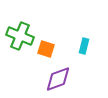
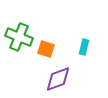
green cross: moved 1 px left, 1 px down
cyan rectangle: moved 1 px down
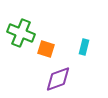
green cross: moved 2 px right, 4 px up
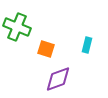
green cross: moved 4 px left, 6 px up
cyan rectangle: moved 3 px right, 2 px up
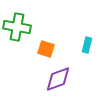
green cross: rotated 12 degrees counterclockwise
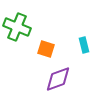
green cross: rotated 12 degrees clockwise
cyan rectangle: moved 3 px left; rotated 28 degrees counterclockwise
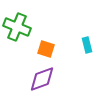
cyan rectangle: moved 3 px right
purple diamond: moved 16 px left
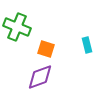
purple diamond: moved 2 px left, 2 px up
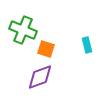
green cross: moved 6 px right, 3 px down
